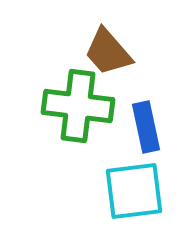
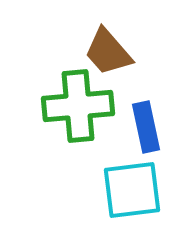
green cross: rotated 12 degrees counterclockwise
cyan square: moved 2 px left, 1 px up
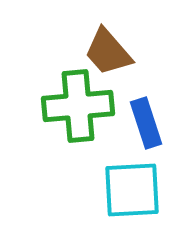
blue rectangle: moved 4 px up; rotated 6 degrees counterclockwise
cyan square: rotated 4 degrees clockwise
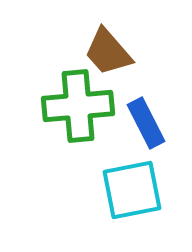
blue rectangle: rotated 9 degrees counterclockwise
cyan square: rotated 8 degrees counterclockwise
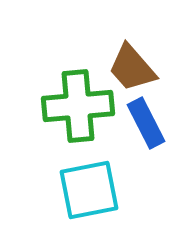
brown trapezoid: moved 24 px right, 16 px down
cyan square: moved 43 px left
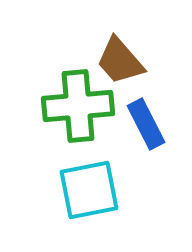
brown trapezoid: moved 12 px left, 7 px up
blue rectangle: moved 1 px down
